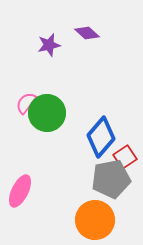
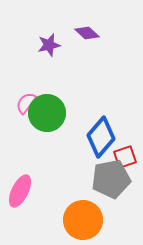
red square: rotated 15 degrees clockwise
orange circle: moved 12 px left
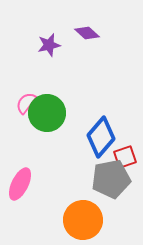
pink ellipse: moved 7 px up
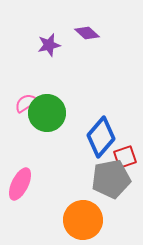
pink semicircle: rotated 20 degrees clockwise
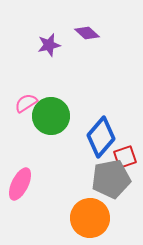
green circle: moved 4 px right, 3 px down
orange circle: moved 7 px right, 2 px up
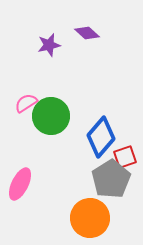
gray pentagon: rotated 21 degrees counterclockwise
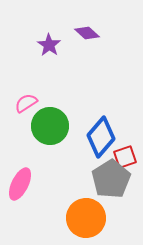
purple star: rotated 25 degrees counterclockwise
green circle: moved 1 px left, 10 px down
orange circle: moved 4 px left
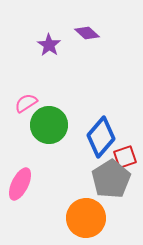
green circle: moved 1 px left, 1 px up
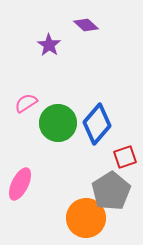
purple diamond: moved 1 px left, 8 px up
green circle: moved 9 px right, 2 px up
blue diamond: moved 4 px left, 13 px up
gray pentagon: moved 12 px down
